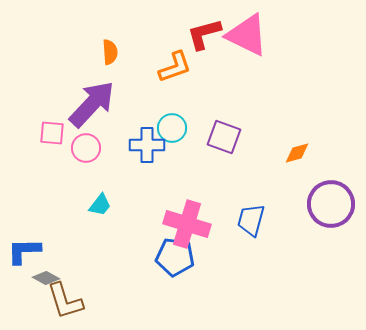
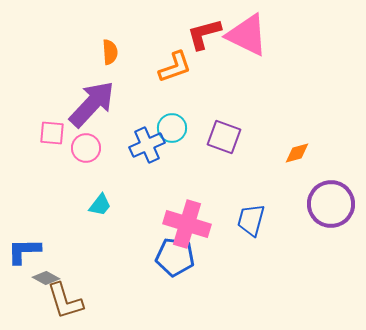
blue cross: rotated 24 degrees counterclockwise
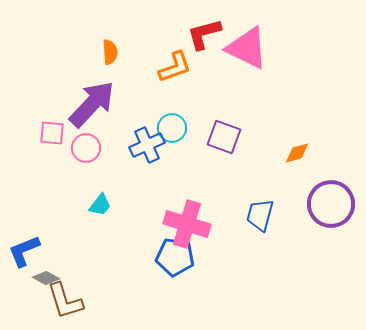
pink triangle: moved 13 px down
blue trapezoid: moved 9 px right, 5 px up
blue L-shape: rotated 21 degrees counterclockwise
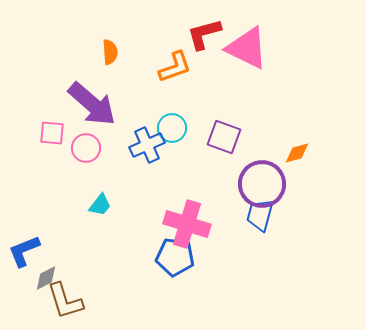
purple arrow: rotated 88 degrees clockwise
purple circle: moved 69 px left, 20 px up
gray diamond: rotated 56 degrees counterclockwise
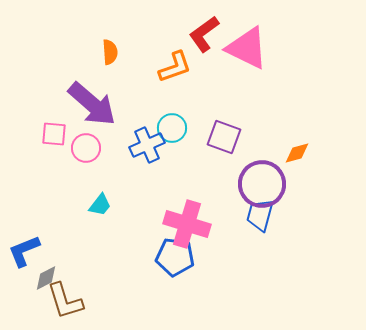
red L-shape: rotated 21 degrees counterclockwise
pink square: moved 2 px right, 1 px down
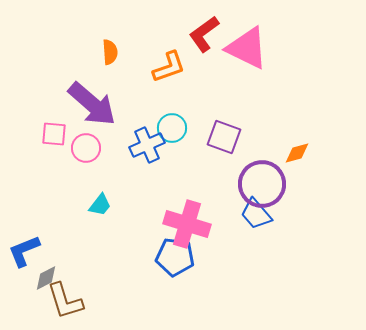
orange L-shape: moved 6 px left
blue trapezoid: moved 4 px left, 1 px up; rotated 56 degrees counterclockwise
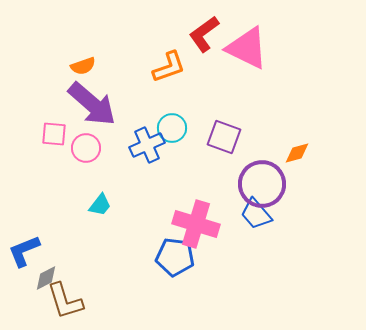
orange semicircle: moved 27 px left, 14 px down; rotated 75 degrees clockwise
pink cross: moved 9 px right
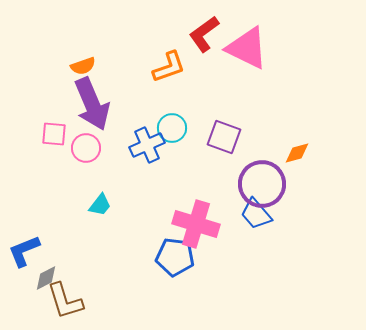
purple arrow: rotated 26 degrees clockwise
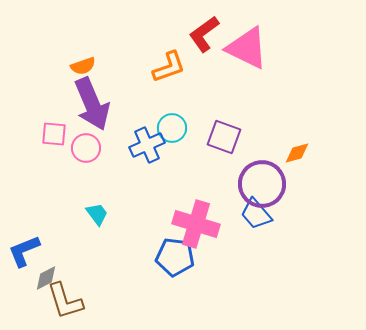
cyan trapezoid: moved 3 px left, 9 px down; rotated 75 degrees counterclockwise
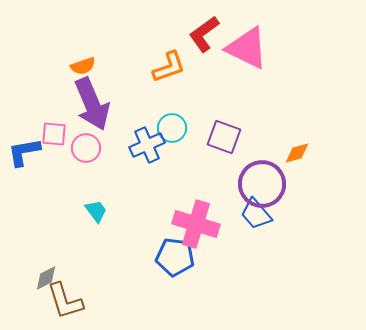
cyan trapezoid: moved 1 px left, 3 px up
blue L-shape: moved 99 px up; rotated 12 degrees clockwise
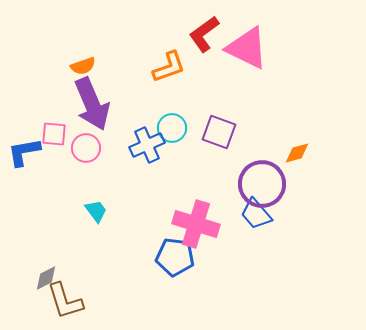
purple square: moved 5 px left, 5 px up
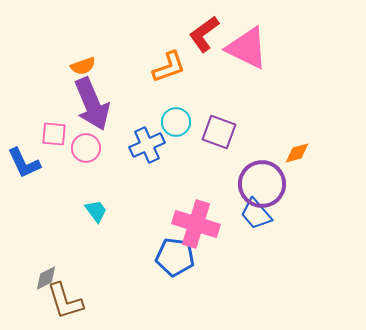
cyan circle: moved 4 px right, 6 px up
blue L-shape: moved 11 px down; rotated 105 degrees counterclockwise
